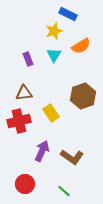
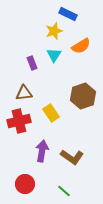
purple rectangle: moved 4 px right, 4 px down
purple arrow: rotated 15 degrees counterclockwise
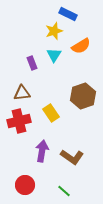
brown triangle: moved 2 px left
red circle: moved 1 px down
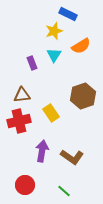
brown triangle: moved 2 px down
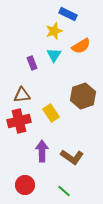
purple arrow: rotated 10 degrees counterclockwise
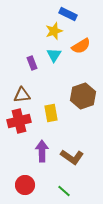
yellow rectangle: rotated 24 degrees clockwise
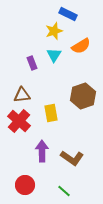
red cross: rotated 35 degrees counterclockwise
brown L-shape: moved 1 px down
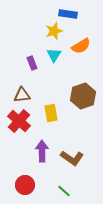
blue rectangle: rotated 18 degrees counterclockwise
